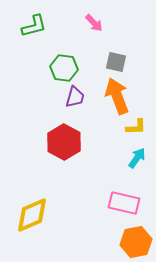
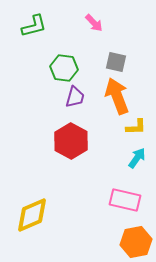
red hexagon: moved 7 px right, 1 px up
pink rectangle: moved 1 px right, 3 px up
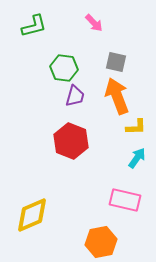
purple trapezoid: moved 1 px up
red hexagon: rotated 8 degrees counterclockwise
orange hexagon: moved 35 px left
